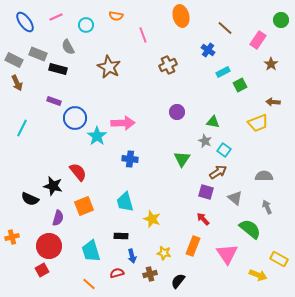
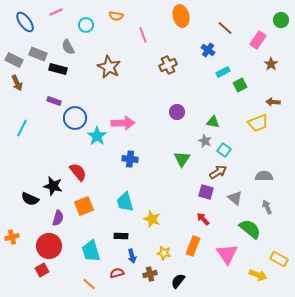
pink line at (56, 17): moved 5 px up
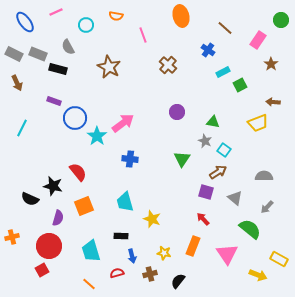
gray rectangle at (14, 60): moved 6 px up
brown cross at (168, 65): rotated 24 degrees counterclockwise
pink arrow at (123, 123): rotated 35 degrees counterclockwise
gray arrow at (267, 207): rotated 112 degrees counterclockwise
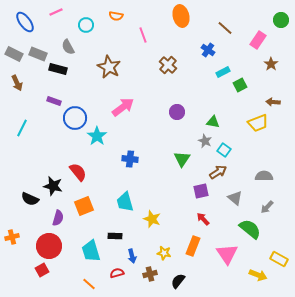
pink arrow at (123, 123): moved 16 px up
purple square at (206, 192): moved 5 px left, 1 px up; rotated 28 degrees counterclockwise
black rectangle at (121, 236): moved 6 px left
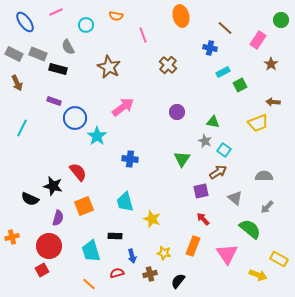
blue cross at (208, 50): moved 2 px right, 2 px up; rotated 24 degrees counterclockwise
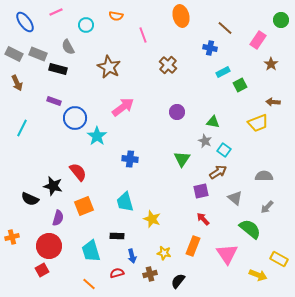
black rectangle at (115, 236): moved 2 px right
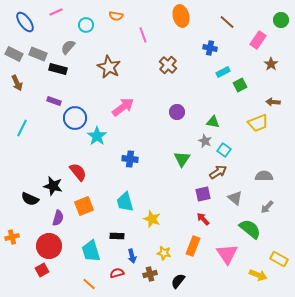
brown line at (225, 28): moved 2 px right, 6 px up
gray semicircle at (68, 47): rotated 70 degrees clockwise
purple square at (201, 191): moved 2 px right, 3 px down
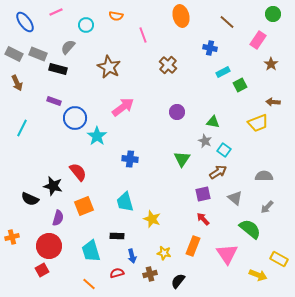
green circle at (281, 20): moved 8 px left, 6 px up
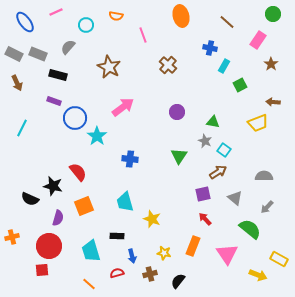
black rectangle at (58, 69): moved 6 px down
cyan rectangle at (223, 72): moved 1 px right, 6 px up; rotated 32 degrees counterclockwise
green triangle at (182, 159): moved 3 px left, 3 px up
red arrow at (203, 219): moved 2 px right
red square at (42, 270): rotated 24 degrees clockwise
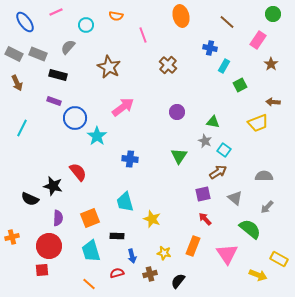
orange square at (84, 206): moved 6 px right, 12 px down
purple semicircle at (58, 218): rotated 14 degrees counterclockwise
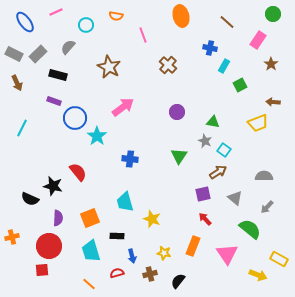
gray rectangle at (38, 54): rotated 66 degrees counterclockwise
